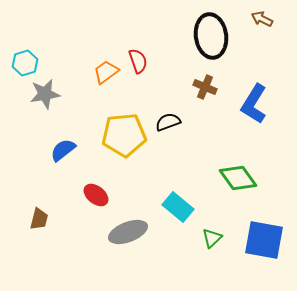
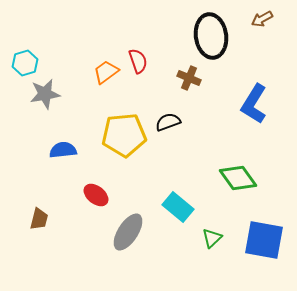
brown arrow: rotated 55 degrees counterclockwise
brown cross: moved 16 px left, 9 px up
blue semicircle: rotated 32 degrees clockwise
gray ellipse: rotated 36 degrees counterclockwise
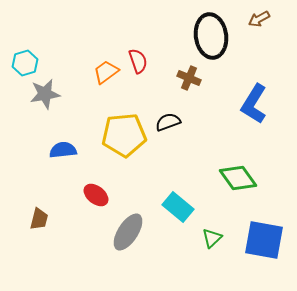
brown arrow: moved 3 px left
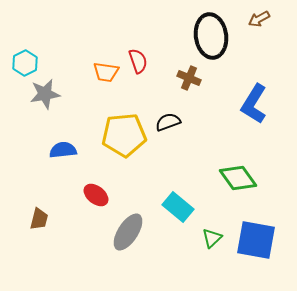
cyan hexagon: rotated 10 degrees counterclockwise
orange trapezoid: rotated 136 degrees counterclockwise
blue square: moved 8 px left
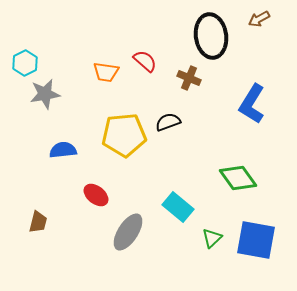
red semicircle: moved 7 px right; rotated 30 degrees counterclockwise
blue L-shape: moved 2 px left
brown trapezoid: moved 1 px left, 3 px down
